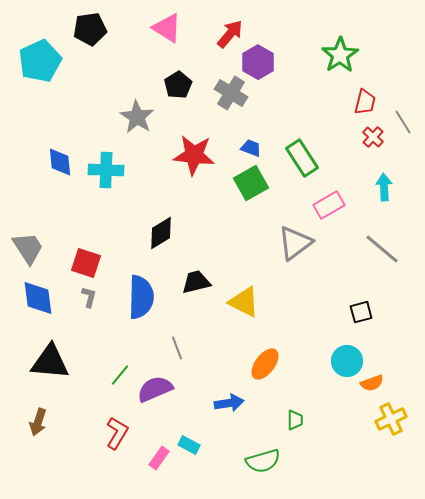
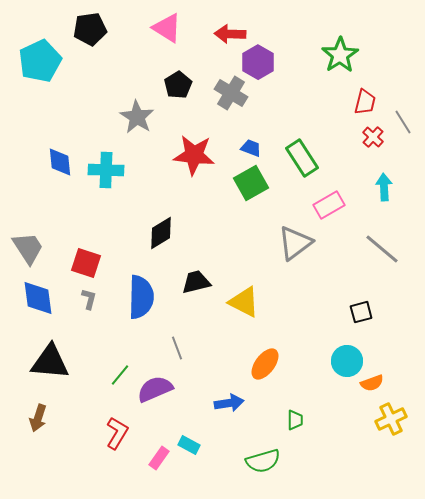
red arrow at (230, 34): rotated 128 degrees counterclockwise
gray L-shape at (89, 297): moved 2 px down
brown arrow at (38, 422): moved 4 px up
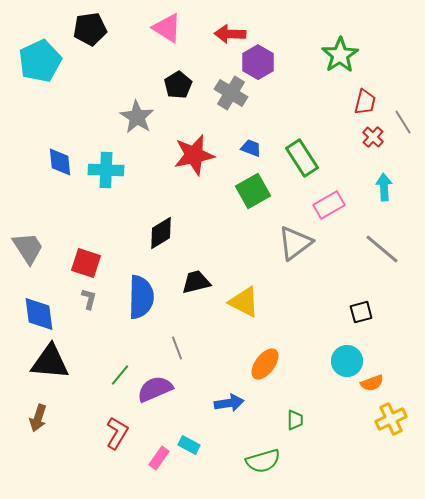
red star at (194, 155): rotated 18 degrees counterclockwise
green square at (251, 183): moved 2 px right, 8 px down
blue diamond at (38, 298): moved 1 px right, 16 px down
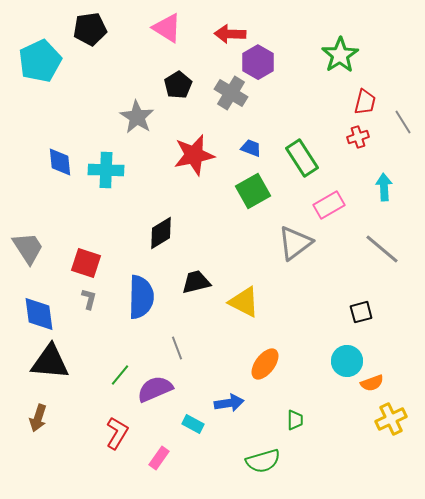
red cross at (373, 137): moved 15 px left; rotated 30 degrees clockwise
cyan rectangle at (189, 445): moved 4 px right, 21 px up
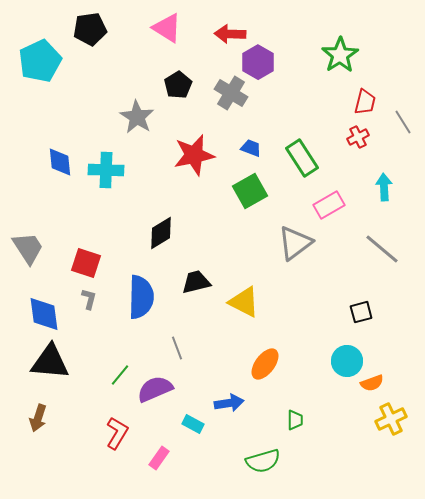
red cross at (358, 137): rotated 10 degrees counterclockwise
green square at (253, 191): moved 3 px left
blue diamond at (39, 314): moved 5 px right
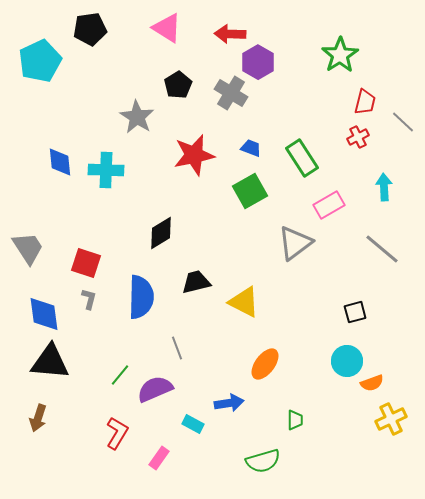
gray line at (403, 122): rotated 15 degrees counterclockwise
black square at (361, 312): moved 6 px left
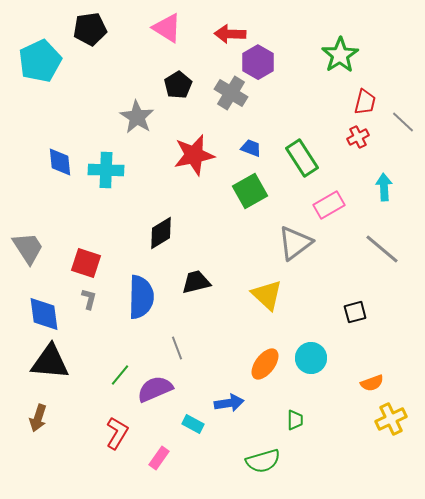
yellow triangle at (244, 302): moved 23 px right, 7 px up; rotated 16 degrees clockwise
cyan circle at (347, 361): moved 36 px left, 3 px up
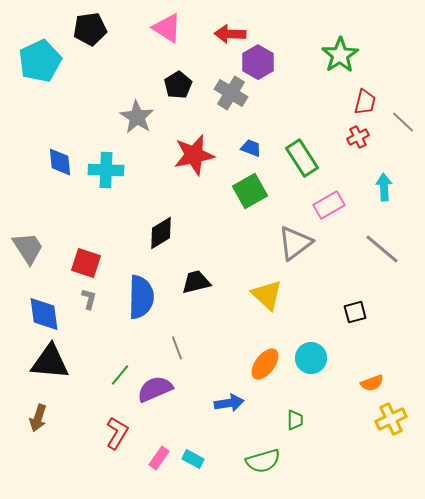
cyan rectangle at (193, 424): moved 35 px down
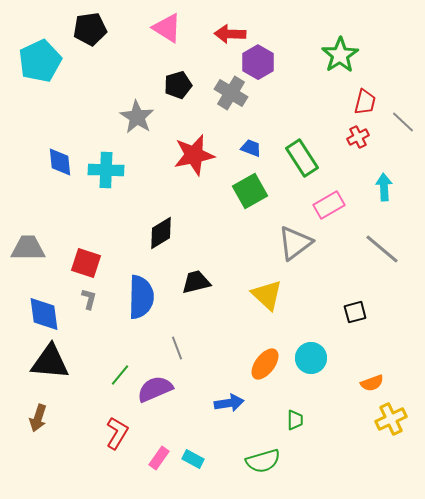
black pentagon at (178, 85): rotated 16 degrees clockwise
gray trapezoid at (28, 248): rotated 57 degrees counterclockwise
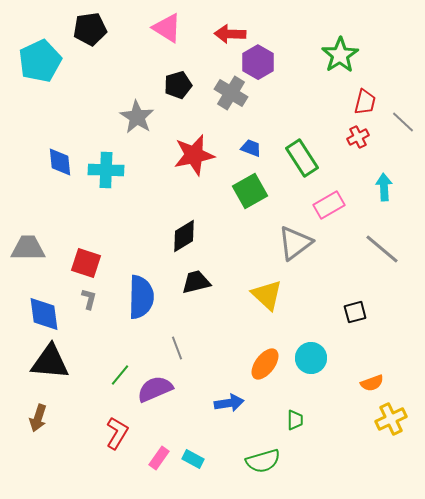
black diamond at (161, 233): moved 23 px right, 3 px down
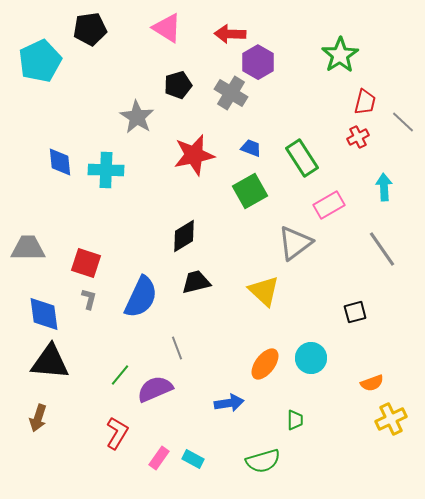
gray line at (382, 249): rotated 15 degrees clockwise
yellow triangle at (267, 295): moved 3 px left, 4 px up
blue semicircle at (141, 297): rotated 24 degrees clockwise
